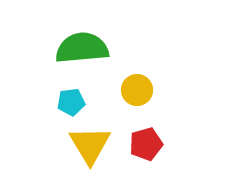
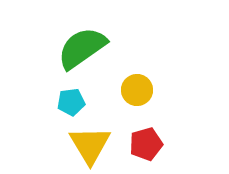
green semicircle: rotated 30 degrees counterclockwise
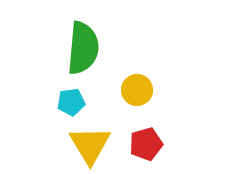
green semicircle: moved 1 px right; rotated 130 degrees clockwise
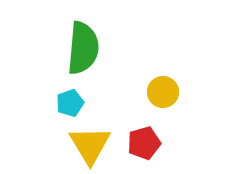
yellow circle: moved 26 px right, 2 px down
cyan pentagon: moved 1 px left, 1 px down; rotated 12 degrees counterclockwise
red pentagon: moved 2 px left, 1 px up
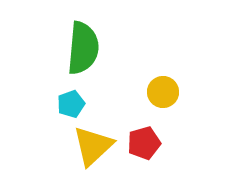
cyan pentagon: moved 1 px right, 1 px down
yellow triangle: moved 3 px right, 1 px down; rotated 18 degrees clockwise
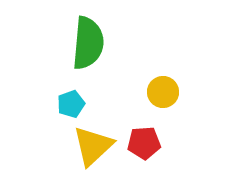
green semicircle: moved 5 px right, 5 px up
red pentagon: rotated 12 degrees clockwise
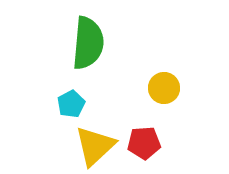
yellow circle: moved 1 px right, 4 px up
cyan pentagon: rotated 8 degrees counterclockwise
yellow triangle: moved 2 px right
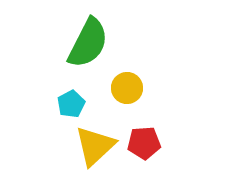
green semicircle: rotated 22 degrees clockwise
yellow circle: moved 37 px left
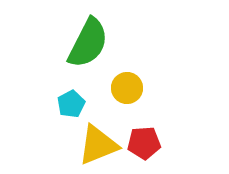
yellow triangle: moved 3 px right, 1 px up; rotated 21 degrees clockwise
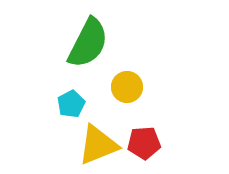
yellow circle: moved 1 px up
